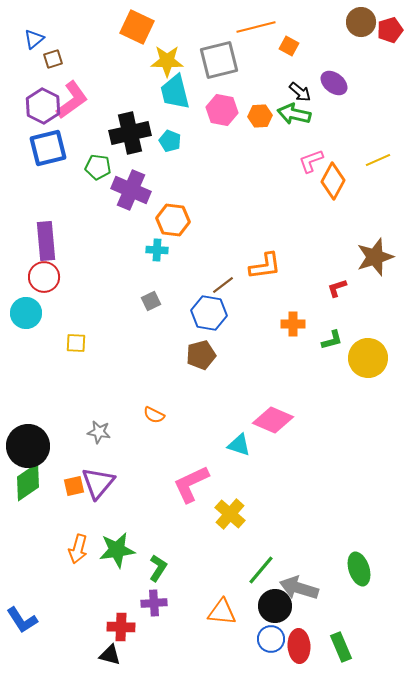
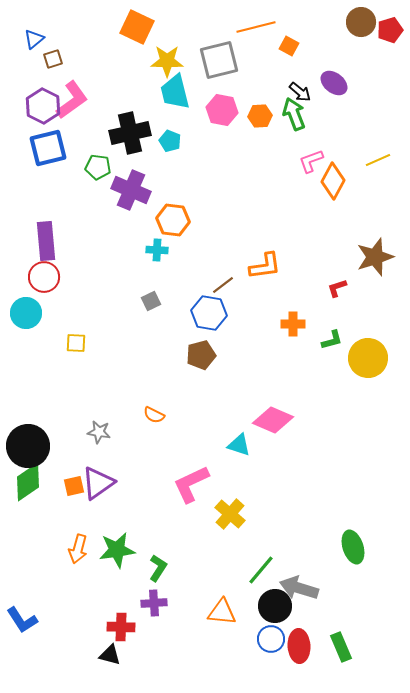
green arrow at (294, 114): rotated 56 degrees clockwise
purple triangle at (98, 483): rotated 15 degrees clockwise
green ellipse at (359, 569): moved 6 px left, 22 px up
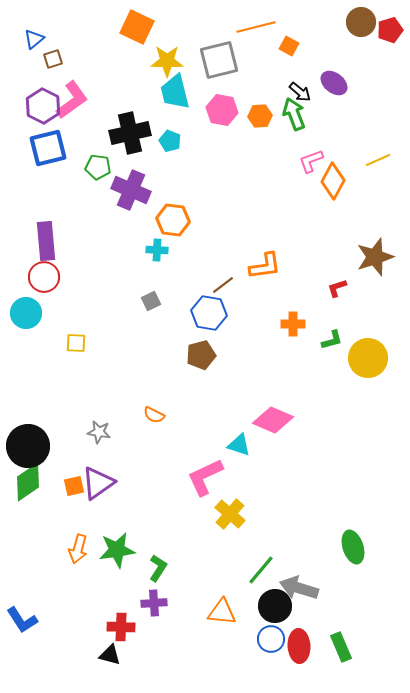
pink L-shape at (191, 484): moved 14 px right, 7 px up
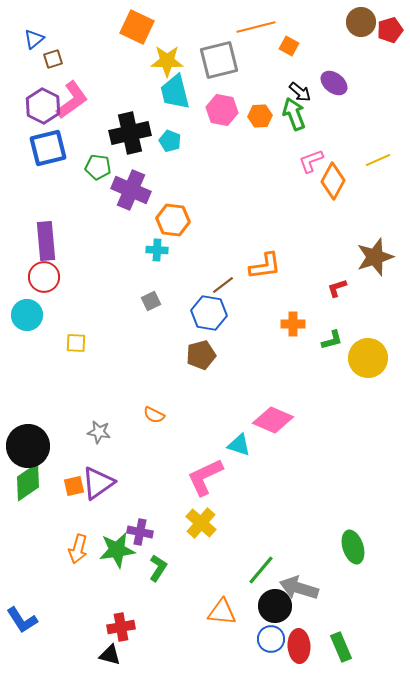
cyan circle at (26, 313): moved 1 px right, 2 px down
yellow cross at (230, 514): moved 29 px left, 9 px down
purple cross at (154, 603): moved 14 px left, 71 px up; rotated 15 degrees clockwise
red cross at (121, 627): rotated 12 degrees counterclockwise
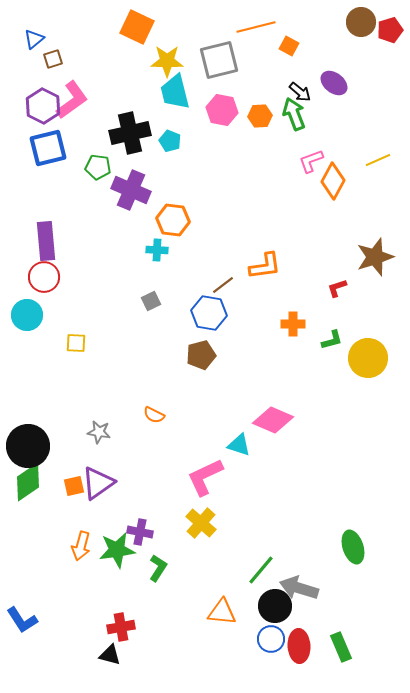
orange arrow at (78, 549): moved 3 px right, 3 px up
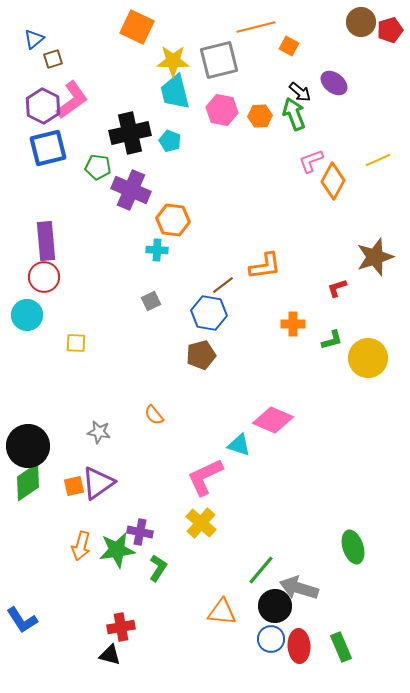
yellow star at (167, 61): moved 6 px right
orange semicircle at (154, 415): rotated 25 degrees clockwise
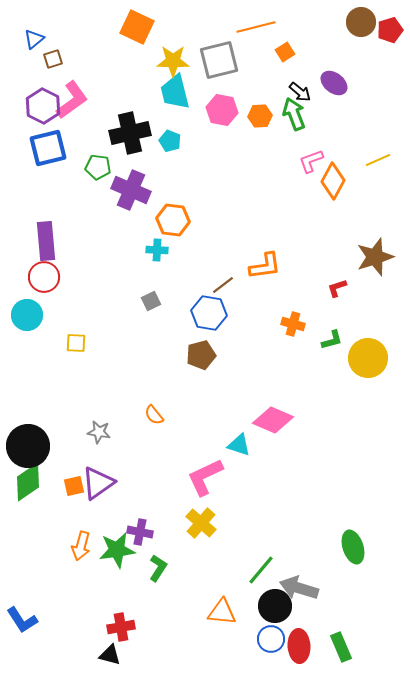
orange square at (289, 46): moved 4 px left, 6 px down; rotated 30 degrees clockwise
orange cross at (293, 324): rotated 15 degrees clockwise
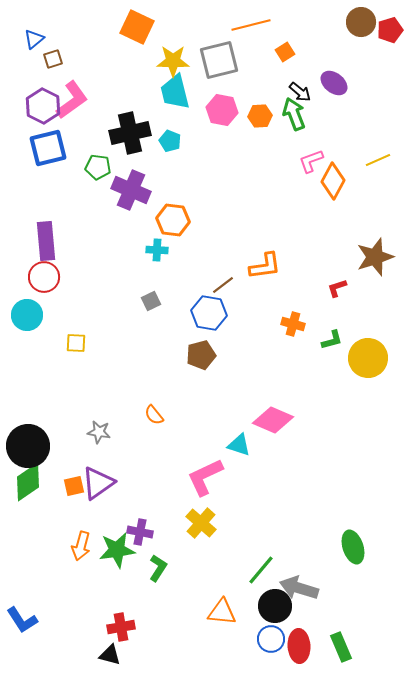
orange line at (256, 27): moved 5 px left, 2 px up
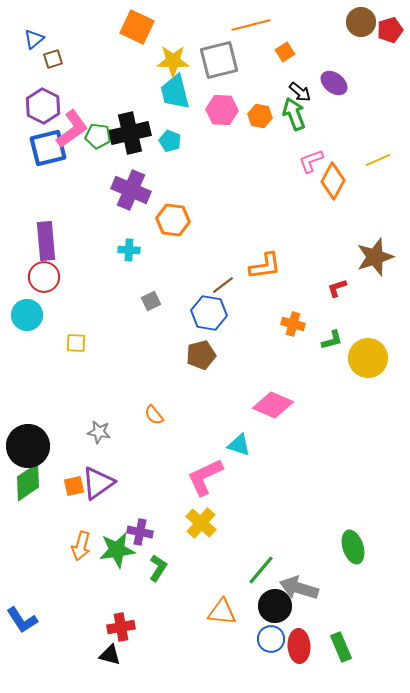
pink L-shape at (72, 100): moved 29 px down
pink hexagon at (222, 110): rotated 8 degrees counterclockwise
orange hexagon at (260, 116): rotated 15 degrees clockwise
green pentagon at (98, 167): moved 31 px up
cyan cross at (157, 250): moved 28 px left
pink diamond at (273, 420): moved 15 px up
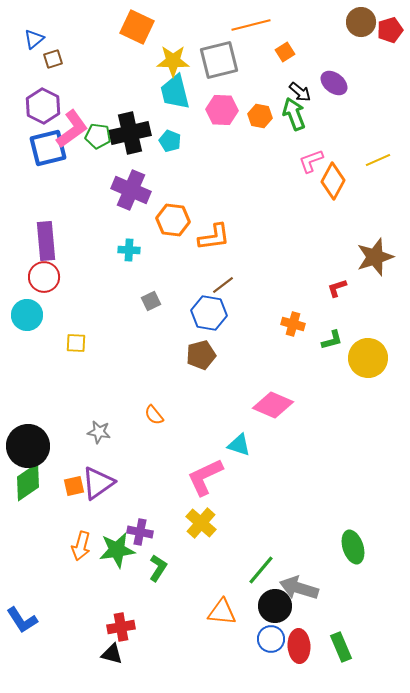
orange L-shape at (265, 266): moved 51 px left, 29 px up
black triangle at (110, 655): moved 2 px right, 1 px up
